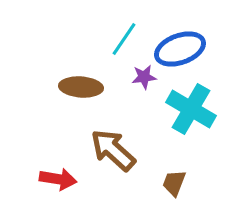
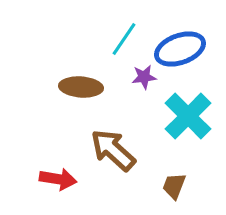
cyan cross: moved 3 px left, 7 px down; rotated 15 degrees clockwise
brown trapezoid: moved 3 px down
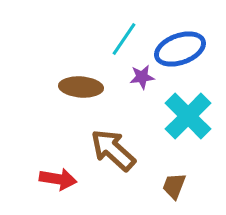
purple star: moved 2 px left
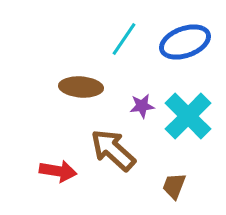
blue ellipse: moved 5 px right, 7 px up
purple star: moved 29 px down
red arrow: moved 8 px up
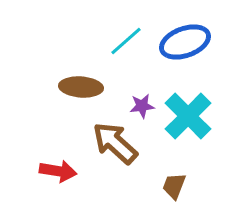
cyan line: moved 2 px right, 2 px down; rotated 15 degrees clockwise
brown arrow: moved 2 px right, 7 px up
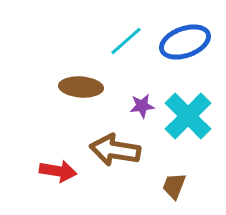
brown arrow: moved 7 px down; rotated 33 degrees counterclockwise
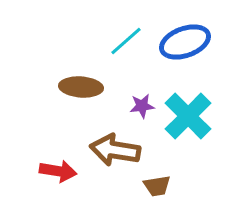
brown trapezoid: moved 17 px left; rotated 120 degrees counterclockwise
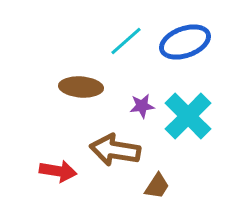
brown trapezoid: rotated 48 degrees counterclockwise
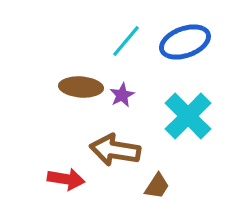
cyan line: rotated 9 degrees counterclockwise
purple star: moved 20 px left, 11 px up; rotated 20 degrees counterclockwise
red arrow: moved 8 px right, 8 px down
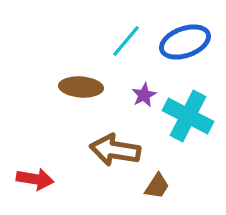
purple star: moved 22 px right
cyan cross: rotated 18 degrees counterclockwise
red arrow: moved 31 px left
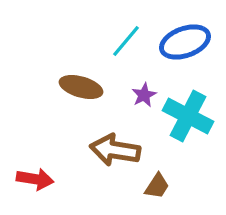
brown ellipse: rotated 12 degrees clockwise
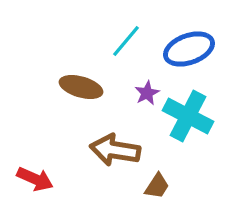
blue ellipse: moved 4 px right, 7 px down
purple star: moved 3 px right, 2 px up
red arrow: rotated 15 degrees clockwise
